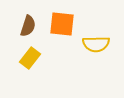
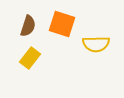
orange square: rotated 12 degrees clockwise
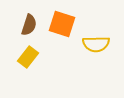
brown semicircle: moved 1 px right, 1 px up
yellow rectangle: moved 2 px left, 1 px up
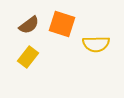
brown semicircle: rotated 35 degrees clockwise
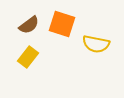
yellow semicircle: rotated 12 degrees clockwise
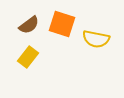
yellow semicircle: moved 5 px up
